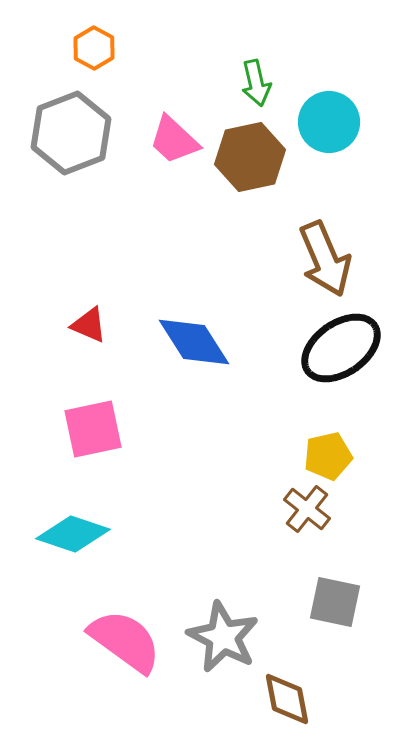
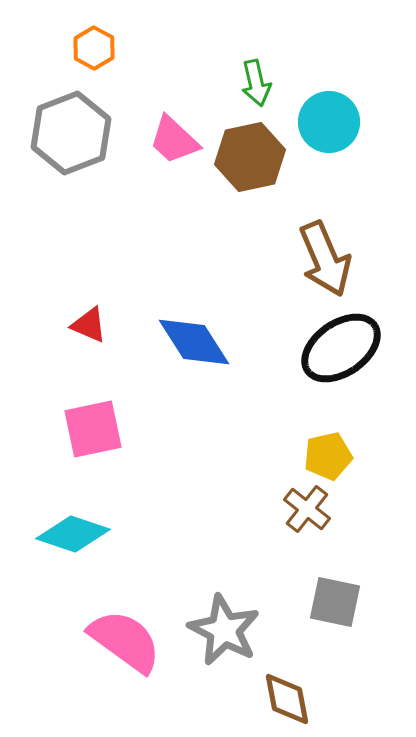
gray star: moved 1 px right, 7 px up
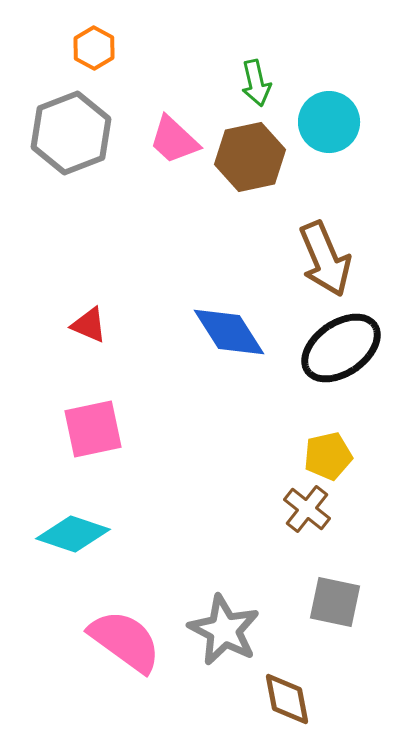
blue diamond: moved 35 px right, 10 px up
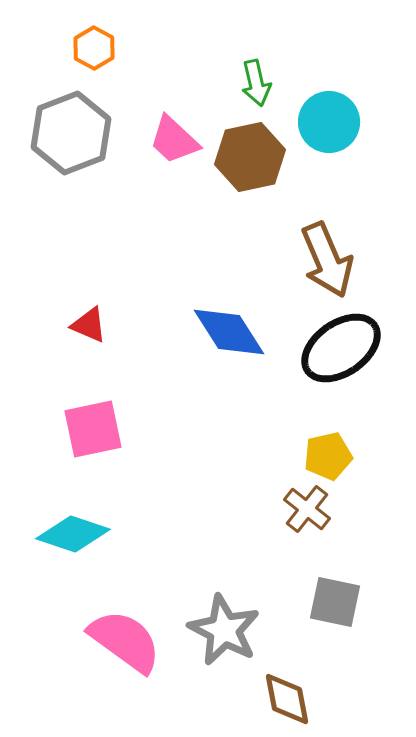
brown arrow: moved 2 px right, 1 px down
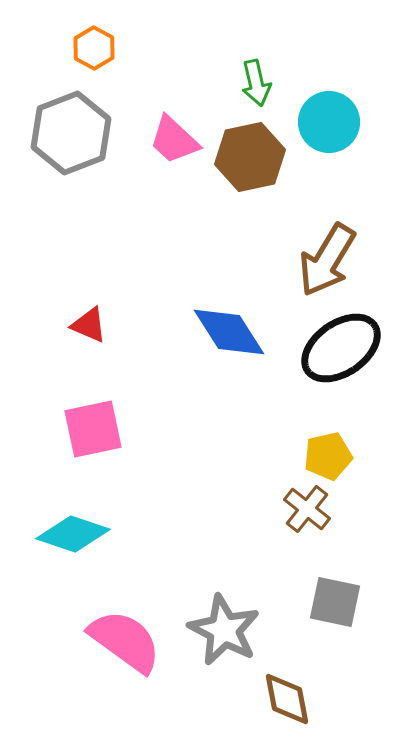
brown arrow: rotated 54 degrees clockwise
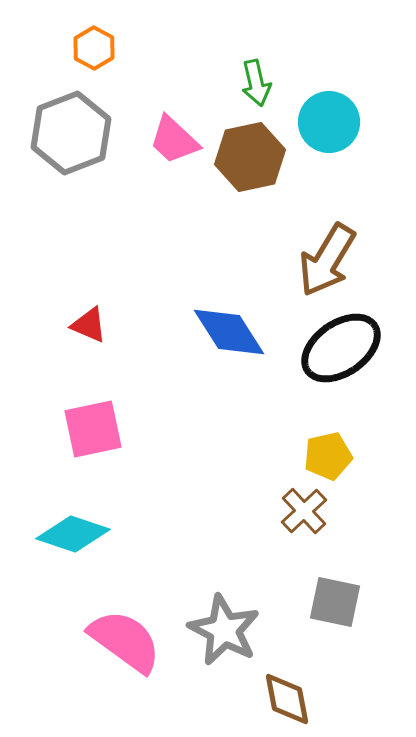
brown cross: moved 3 px left, 2 px down; rotated 9 degrees clockwise
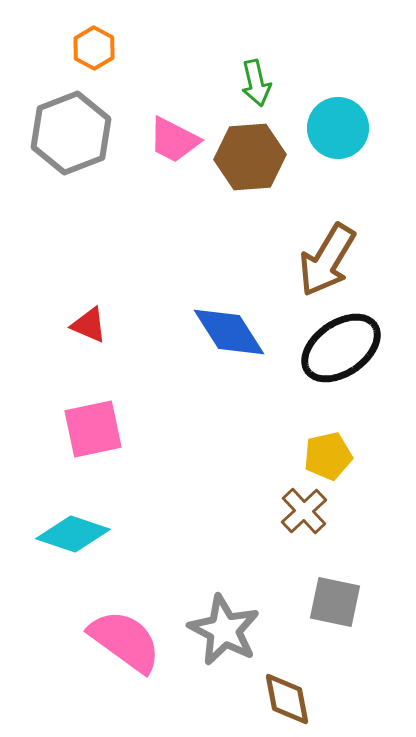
cyan circle: moved 9 px right, 6 px down
pink trapezoid: rotated 16 degrees counterclockwise
brown hexagon: rotated 8 degrees clockwise
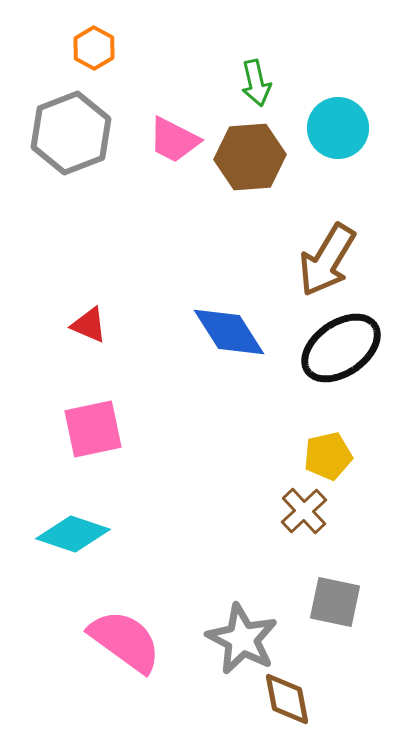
gray star: moved 18 px right, 9 px down
